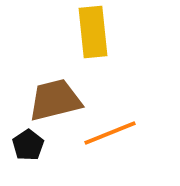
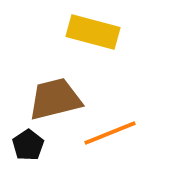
yellow rectangle: rotated 69 degrees counterclockwise
brown trapezoid: moved 1 px up
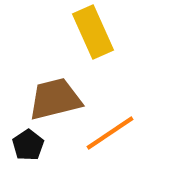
yellow rectangle: rotated 51 degrees clockwise
orange line: rotated 12 degrees counterclockwise
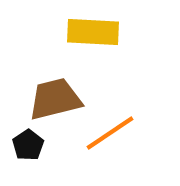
yellow rectangle: rotated 63 degrees counterclockwise
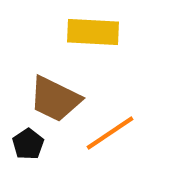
brown trapezoid: rotated 140 degrees counterclockwise
black pentagon: moved 1 px up
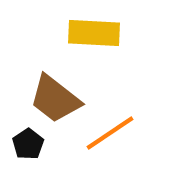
yellow rectangle: moved 1 px right, 1 px down
brown trapezoid: rotated 12 degrees clockwise
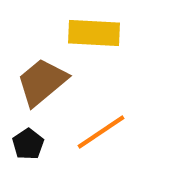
brown trapezoid: moved 13 px left, 17 px up; rotated 102 degrees clockwise
orange line: moved 9 px left, 1 px up
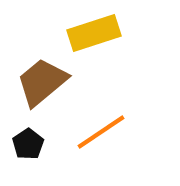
yellow rectangle: rotated 21 degrees counterclockwise
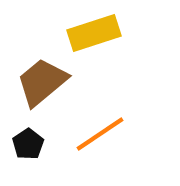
orange line: moved 1 px left, 2 px down
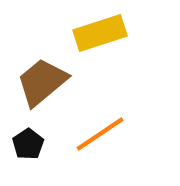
yellow rectangle: moved 6 px right
